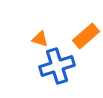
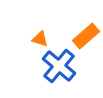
blue cross: moved 2 px right; rotated 32 degrees counterclockwise
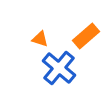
blue cross: moved 2 px down
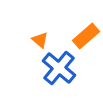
orange triangle: moved 1 px down; rotated 24 degrees clockwise
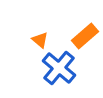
orange rectangle: moved 1 px left
